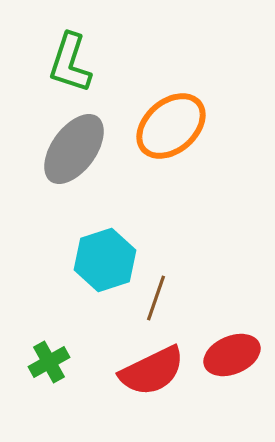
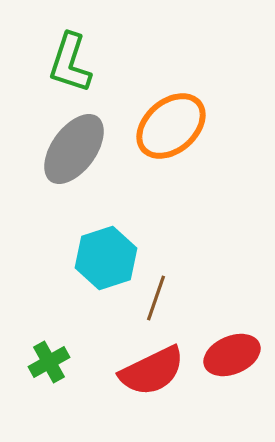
cyan hexagon: moved 1 px right, 2 px up
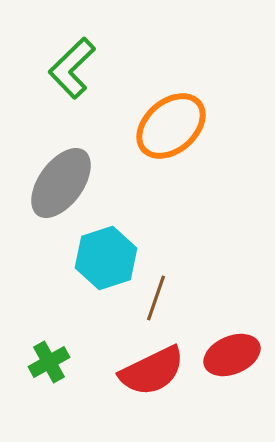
green L-shape: moved 2 px right, 5 px down; rotated 28 degrees clockwise
gray ellipse: moved 13 px left, 34 px down
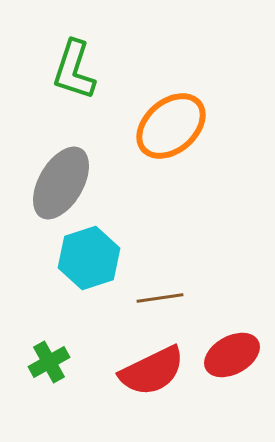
green L-shape: moved 2 px right, 2 px down; rotated 28 degrees counterclockwise
gray ellipse: rotated 6 degrees counterclockwise
cyan hexagon: moved 17 px left
brown line: moved 4 px right; rotated 63 degrees clockwise
red ellipse: rotated 6 degrees counterclockwise
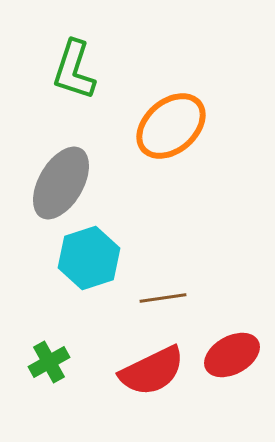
brown line: moved 3 px right
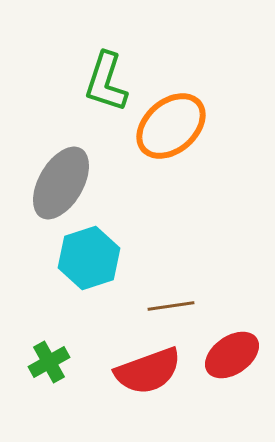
green L-shape: moved 32 px right, 12 px down
brown line: moved 8 px right, 8 px down
red ellipse: rotated 6 degrees counterclockwise
red semicircle: moved 4 px left; rotated 6 degrees clockwise
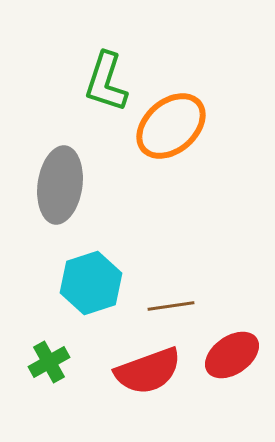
gray ellipse: moved 1 px left, 2 px down; rotated 22 degrees counterclockwise
cyan hexagon: moved 2 px right, 25 px down
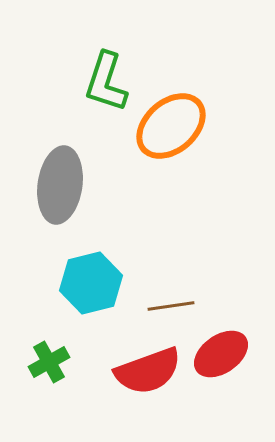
cyan hexagon: rotated 4 degrees clockwise
red ellipse: moved 11 px left, 1 px up
